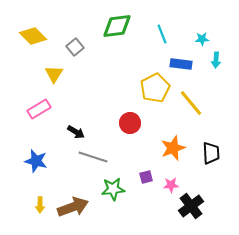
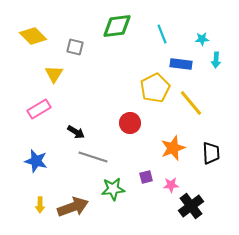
gray square: rotated 36 degrees counterclockwise
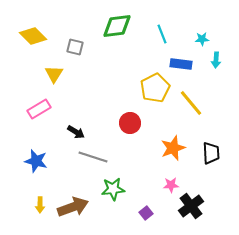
purple square: moved 36 px down; rotated 24 degrees counterclockwise
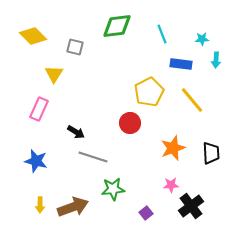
yellow pentagon: moved 6 px left, 4 px down
yellow line: moved 1 px right, 3 px up
pink rectangle: rotated 35 degrees counterclockwise
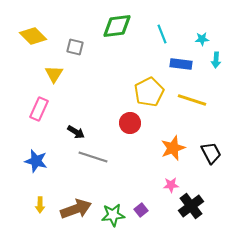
yellow line: rotated 32 degrees counterclockwise
black trapezoid: rotated 25 degrees counterclockwise
green star: moved 26 px down
brown arrow: moved 3 px right, 2 px down
purple square: moved 5 px left, 3 px up
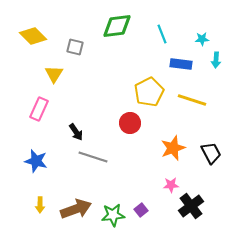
black arrow: rotated 24 degrees clockwise
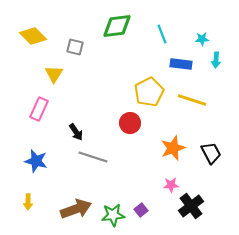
yellow arrow: moved 12 px left, 3 px up
